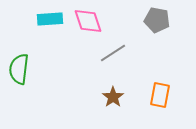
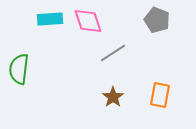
gray pentagon: rotated 10 degrees clockwise
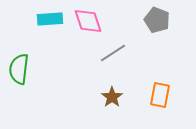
brown star: moved 1 px left
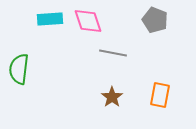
gray pentagon: moved 2 px left
gray line: rotated 44 degrees clockwise
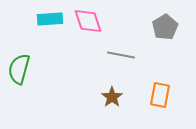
gray pentagon: moved 10 px right, 7 px down; rotated 20 degrees clockwise
gray line: moved 8 px right, 2 px down
green semicircle: rotated 8 degrees clockwise
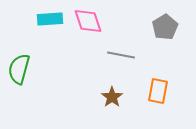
orange rectangle: moved 2 px left, 4 px up
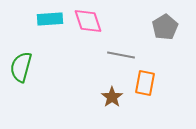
green semicircle: moved 2 px right, 2 px up
orange rectangle: moved 13 px left, 8 px up
